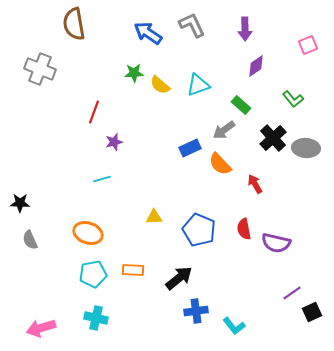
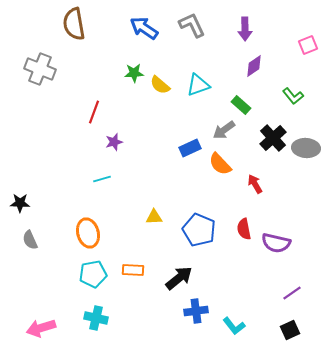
blue arrow: moved 4 px left, 5 px up
purple diamond: moved 2 px left
green L-shape: moved 3 px up
orange ellipse: rotated 56 degrees clockwise
black square: moved 22 px left, 18 px down
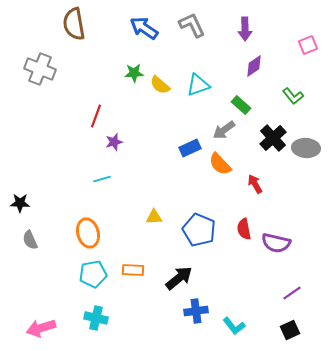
red line: moved 2 px right, 4 px down
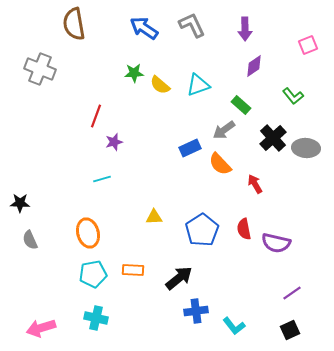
blue pentagon: moved 3 px right; rotated 16 degrees clockwise
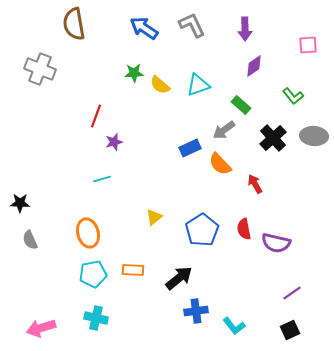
pink square: rotated 18 degrees clockwise
gray ellipse: moved 8 px right, 12 px up
yellow triangle: rotated 36 degrees counterclockwise
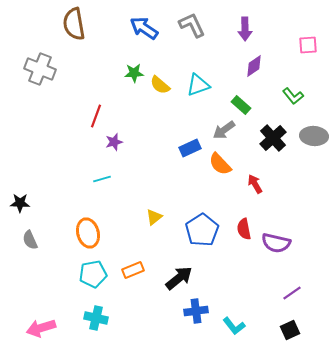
orange rectangle: rotated 25 degrees counterclockwise
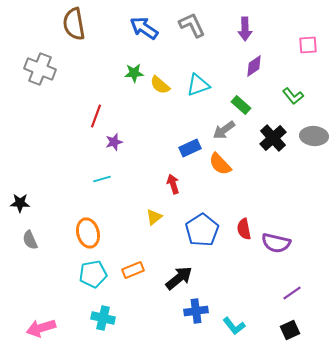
red arrow: moved 82 px left; rotated 12 degrees clockwise
cyan cross: moved 7 px right
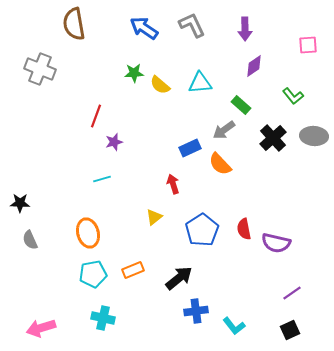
cyan triangle: moved 2 px right, 2 px up; rotated 15 degrees clockwise
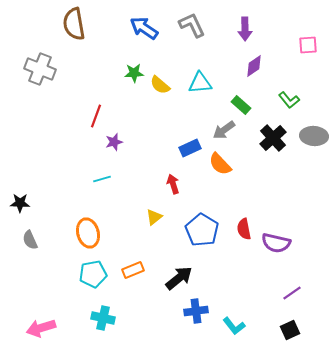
green L-shape: moved 4 px left, 4 px down
blue pentagon: rotated 8 degrees counterclockwise
